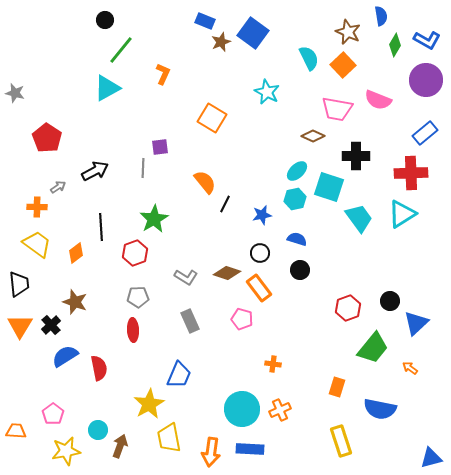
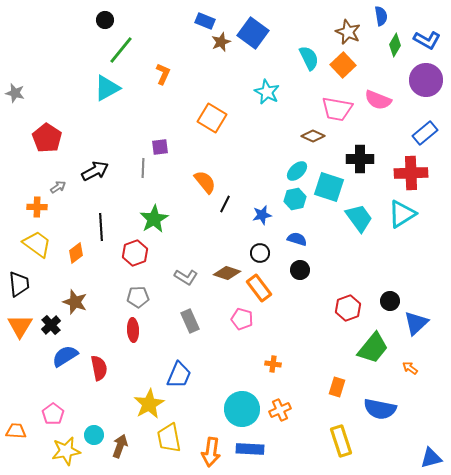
black cross at (356, 156): moved 4 px right, 3 px down
cyan circle at (98, 430): moved 4 px left, 5 px down
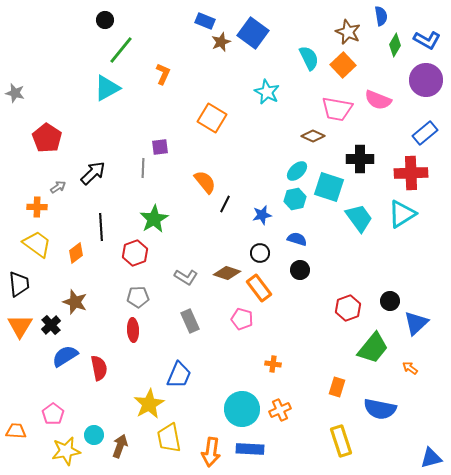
black arrow at (95, 171): moved 2 px left, 2 px down; rotated 16 degrees counterclockwise
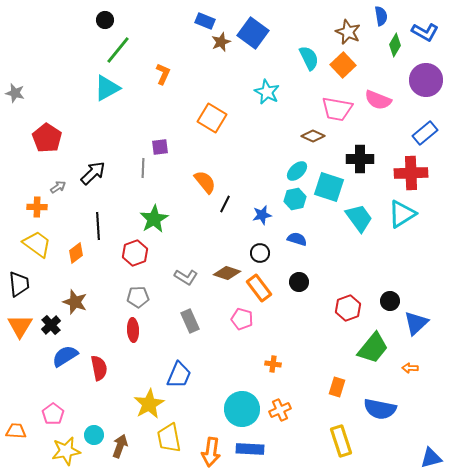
blue L-shape at (427, 40): moved 2 px left, 8 px up
green line at (121, 50): moved 3 px left
black line at (101, 227): moved 3 px left, 1 px up
black circle at (300, 270): moved 1 px left, 12 px down
orange arrow at (410, 368): rotated 35 degrees counterclockwise
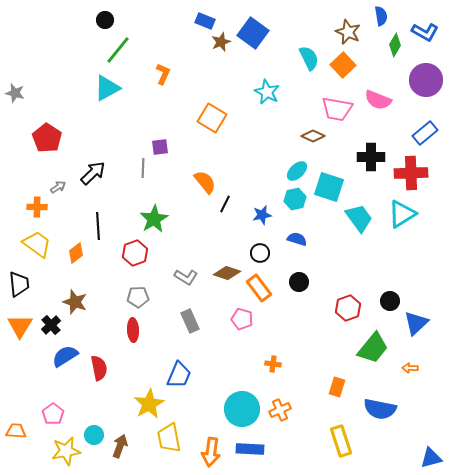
black cross at (360, 159): moved 11 px right, 2 px up
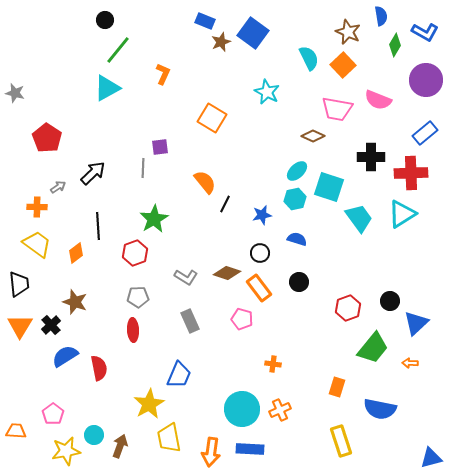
orange arrow at (410, 368): moved 5 px up
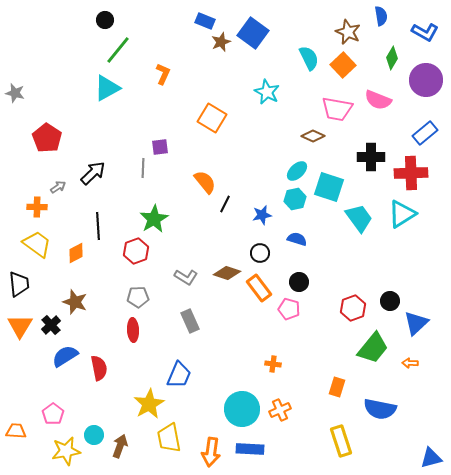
green diamond at (395, 45): moved 3 px left, 13 px down
orange diamond at (76, 253): rotated 10 degrees clockwise
red hexagon at (135, 253): moved 1 px right, 2 px up
red hexagon at (348, 308): moved 5 px right
pink pentagon at (242, 319): moved 47 px right, 10 px up
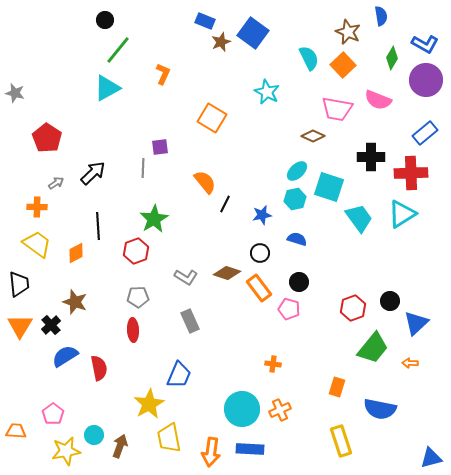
blue L-shape at (425, 32): moved 12 px down
gray arrow at (58, 187): moved 2 px left, 4 px up
